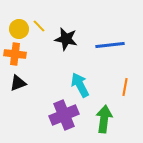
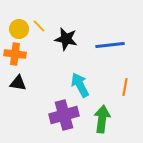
black triangle: rotated 30 degrees clockwise
purple cross: rotated 8 degrees clockwise
green arrow: moved 2 px left
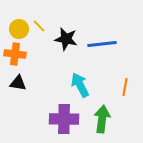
blue line: moved 8 px left, 1 px up
purple cross: moved 4 px down; rotated 16 degrees clockwise
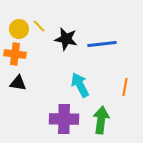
green arrow: moved 1 px left, 1 px down
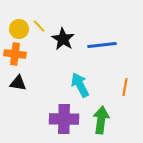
black star: moved 3 px left; rotated 20 degrees clockwise
blue line: moved 1 px down
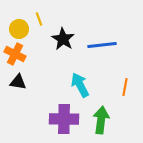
yellow line: moved 7 px up; rotated 24 degrees clockwise
orange cross: rotated 20 degrees clockwise
black triangle: moved 1 px up
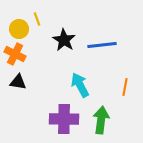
yellow line: moved 2 px left
black star: moved 1 px right, 1 px down
